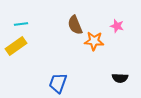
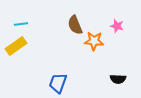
black semicircle: moved 2 px left, 1 px down
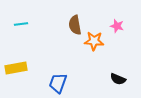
brown semicircle: rotated 12 degrees clockwise
yellow rectangle: moved 22 px down; rotated 25 degrees clockwise
black semicircle: rotated 21 degrees clockwise
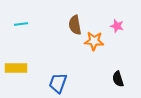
yellow rectangle: rotated 10 degrees clockwise
black semicircle: rotated 49 degrees clockwise
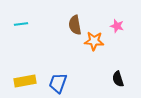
yellow rectangle: moved 9 px right, 13 px down; rotated 10 degrees counterclockwise
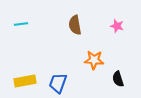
orange star: moved 19 px down
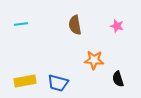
blue trapezoid: rotated 95 degrees counterclockwise
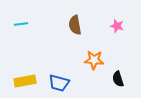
blue trapezoid: moved 1 px right
